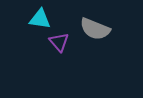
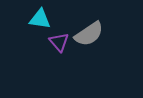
gray semicircle: moved 6 px left, 5 px down; rotated 56 degrees counterclockwise
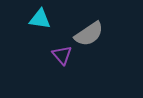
purple triangle: moved 3 px right, 13 px down
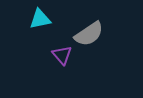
cyan triangle: rotated 20 degrees counterclockwise
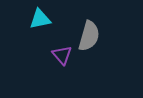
gray semicircle: moved 2 px down; rotated 40 degrees counterclockwise
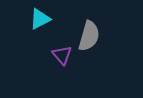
cyan triangle: rotated 15 degrees counterclockwise
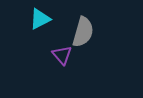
gray semicircle: moved 6 px left, 4 px up
